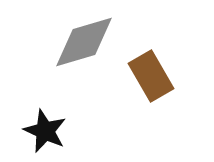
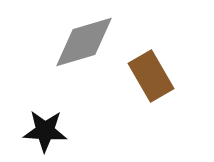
black star: rotated 21 degrees counterclockwise
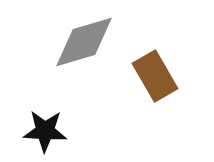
brown rectangle: moved 4 px right
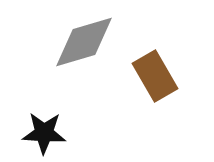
black star: moved 1 px left, 2 px down
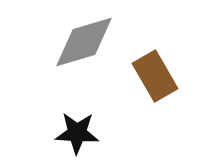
black star: moved 33 px right
